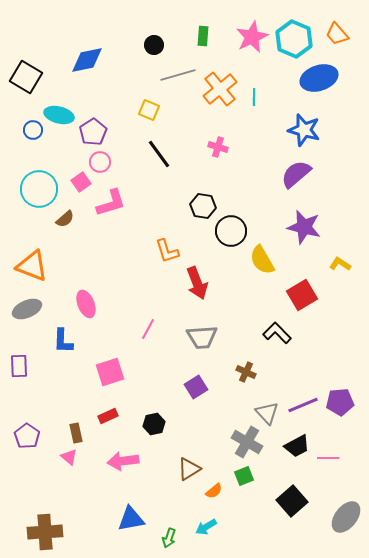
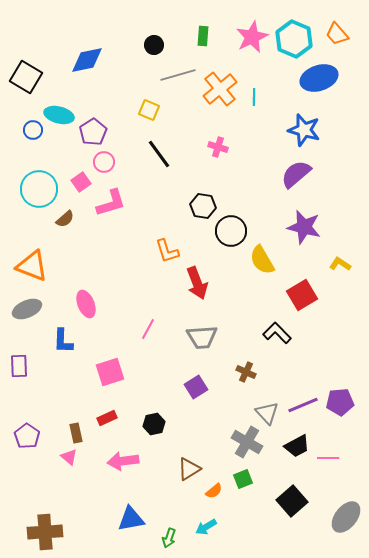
pink circle at (100, 162): moved 4 px right
red rectangle at (108, 416): moved 1 px left, 2 px down
green square at (244, 476): moved 1 px left, 3 px down
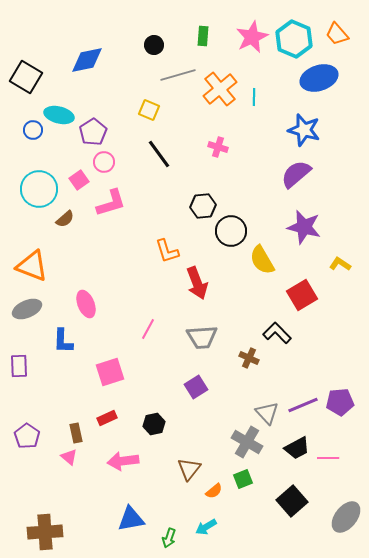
pink square at (81, 182): moved 2 px left, 2 px up
black hexagon at (203, 206): rotated 15 degrees counterclockwise
brown cross at (246, 372): moved 3 px right, 14 px up
black trapezoid at (297, 446): moved 2 px down
brown triangle at (189, 469): rotated 20 degrees counterclockwise
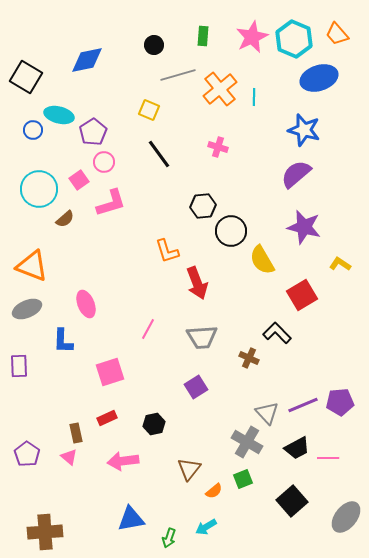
purple pentagon at (27, 436): moved 18 px down
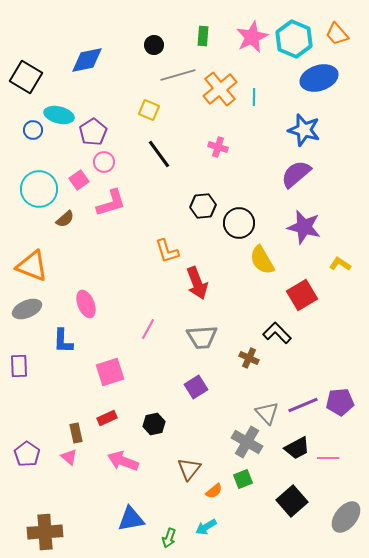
black circle at (231, 231): moved 8 px right, 8 px up
pink arrow at (123, 461): rotated 28 degrees clockwise
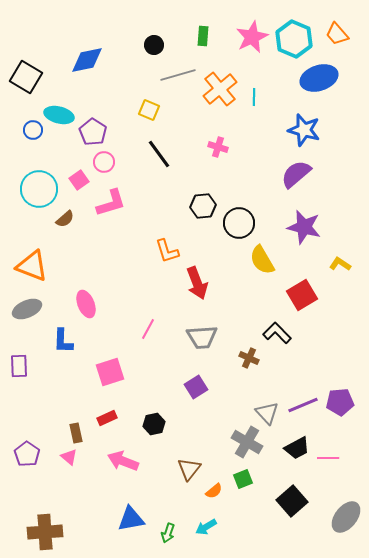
purple pentagon at (93, 132): rotated 8 degrees counterclockwise
green arrow at (169, 538): moved 1 px left, 5 px up
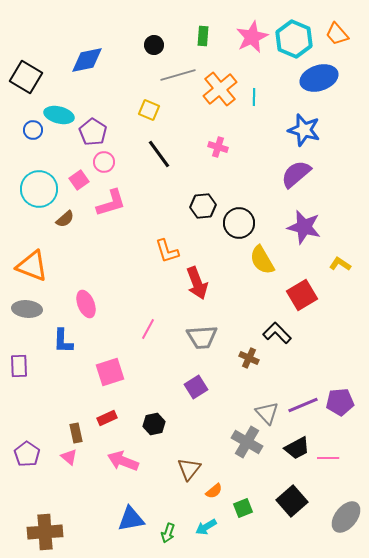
gray ellipse at (27, 309): rotated 28 degrees clockwise
green square at (243, 479): moved 29 px down
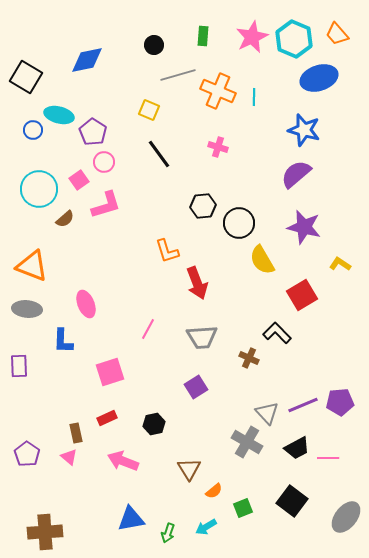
orange cross at (220, 89): moved 2 px left, 2 px down; rotated 28 degrees counterclockwise
pink L-shape at (111, 203): moved 5 px left, 2 px down
brown triangle at (189, 469): rotated 10 degrees counterclockwise
black square at (292, 501): rotated 12 degrees counterclockwise
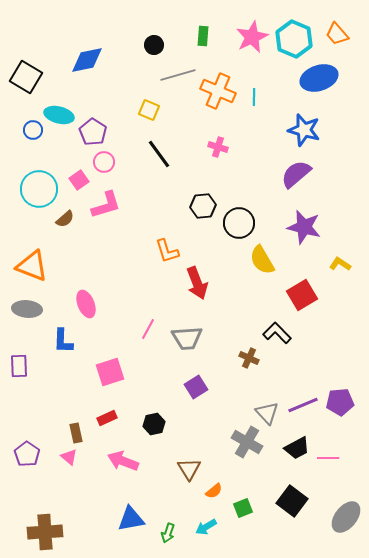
gray trapezoid at (202, 337): moved 15 px left, 1 px down
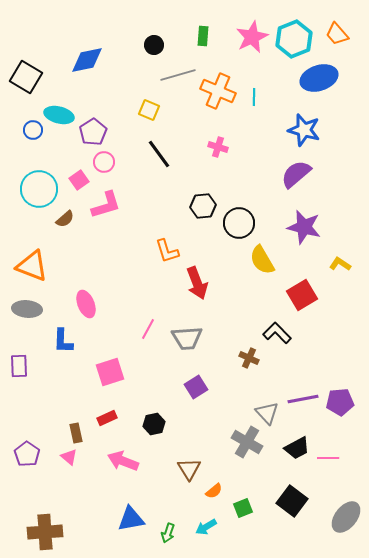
cyan hexagon at (294, 39): rotated 15 degrees clockwise
purple pentagon at (93, 132): rotated 8 degrees clockwise
purple line at (303, 405): moved 6 px up; rotated 12 degrees clockwise
